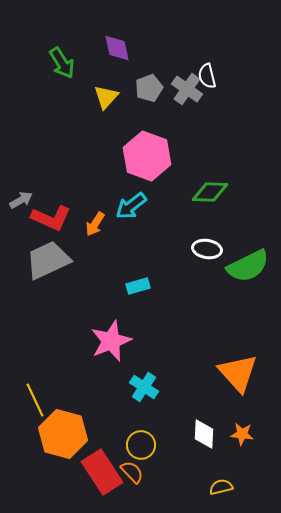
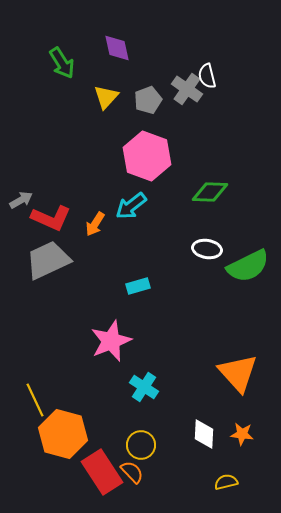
gray pentagon: moved 1 px left, 12 px down
yellow semicircle: moved 5 px right, 5 px up
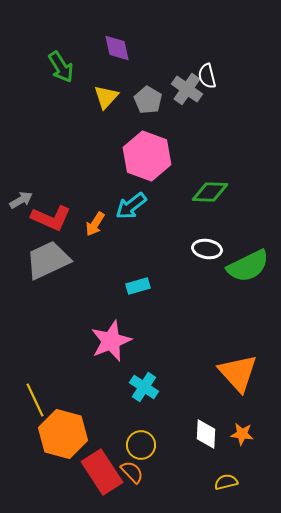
green arrow: moved 1 px left, 4 px down
gray pentagon: rotated 20 degrees counterclockwise
white diamond: moved 2 px right
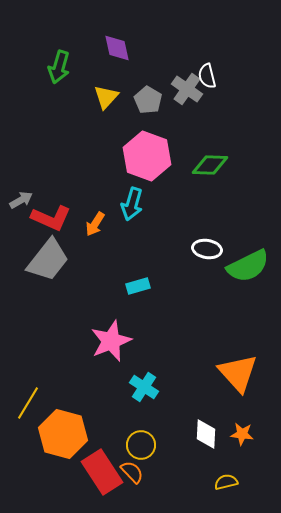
green arrow: moved 2 px left; rotated 48 degrees clockwise
green diamond: moved 27 px up
cyan arrow: moved 1 px right, 2 px up; rotated 36 degrees counterclockwise
gray trapezoid: rotated 153 degrees clockwise
yellow line: moved 7 px left, 3 px down; rotated 56 degrees clockwise
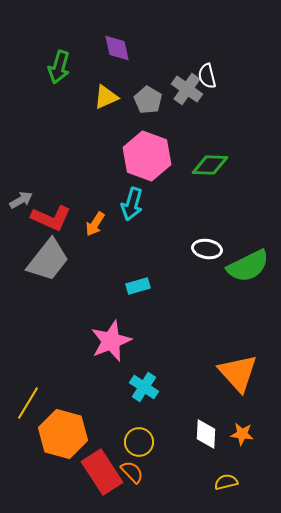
yellow triangle: rotated 24 degrees clockwise
yellow circle: moved 2 px left, 3 px up
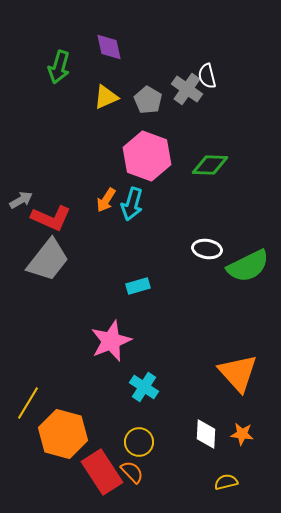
purple diamond: moved 8 px left, 1 px up
orange arrow: moved 11 px right, 24 px up
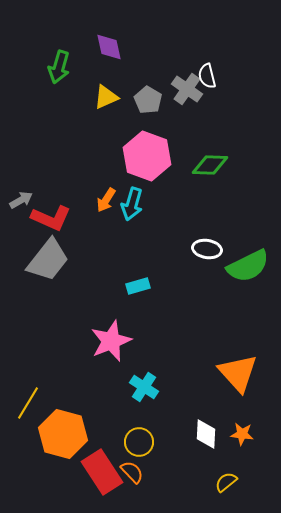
yellow semicircle: rotated 25 degrees counterclockwise
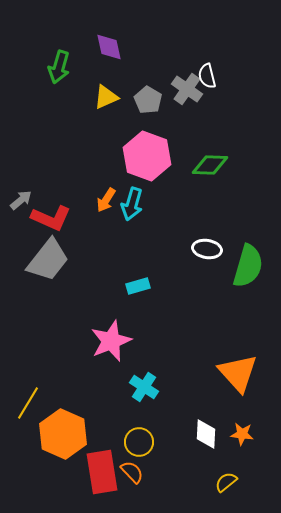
gray arrow: rotated 10 degrees counterclockwise
green semicircle: rotated 48 degrees counterclockwise
orange hexagon: rotated 9 degrees clockwise
red rectangle: rotated 24 degrees clockwise
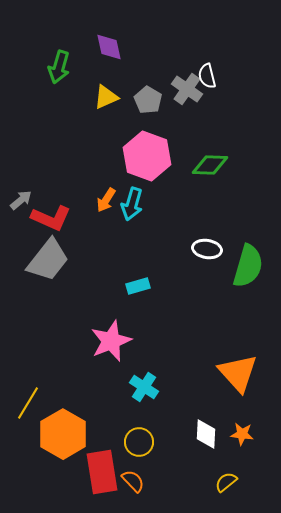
orange hexagon: rotated 6 degrees clockwise
orange semicircle: moved 1 px right, 9 px down
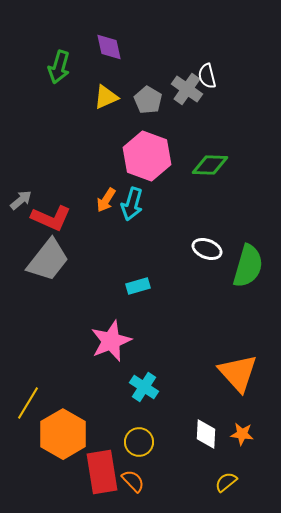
white ellipse: rotated 12 degrees clockwise
